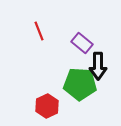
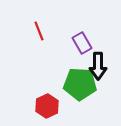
purple rectangle: rotated 20 degrees clockwise
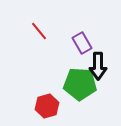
red line: rotated 18 degrees counterclockwise
red hexagon: rotated 10 degrees clockwise
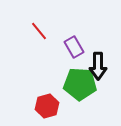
purple rectangle: moved 8 px left, 4 px down
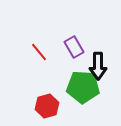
red line: moved 21 px down
green pentagon: moved 3 px right, 3 px down
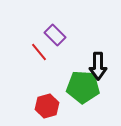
purple rectangle: moved 19 px left, 12 px up; rotated 15 degrees counterclockwise
